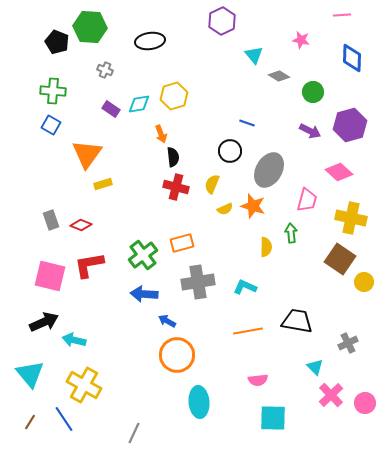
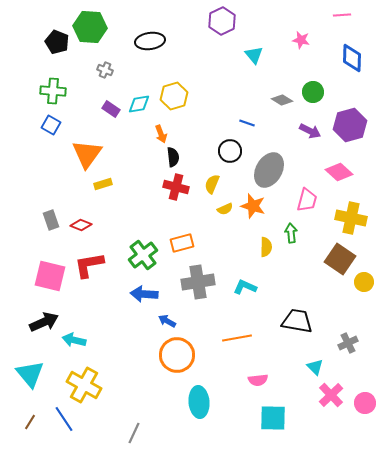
gray diamond at (279, 76): moved 3 px right, 24 px down
orange line at (248, 331): moved 11 px left, 7 px down
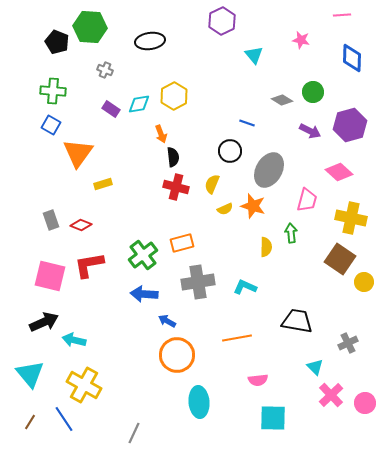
yellow hexagon at (174, 96): rotated 12 degrees counterclockwise
orange triangle at (87, 154): moved 9 px left, 1 px up
